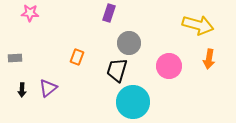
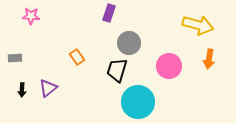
pink star: moved 1 px right, 3 px down
orange rectangle: rotated 56 degrees counterclockwise
cyan circle: moved 5 px right
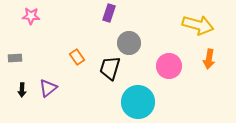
black trapezoid: moved 7 px left, 2 px up
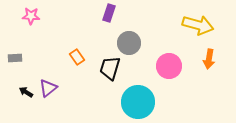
black arrow: moved 4 px right, 2 px down; rotated 120 degrees clockwise
